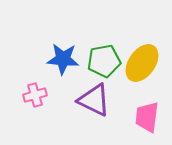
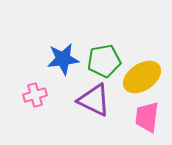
blue star: rotated 12 degrees counterclockwise
yellow ellipse: moved 14 px down; rotated 21 degrees clockwise
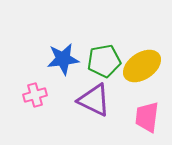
yellow ellipse: moved 11 px up
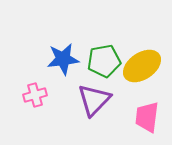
purple triangle: rotated 48 degrees clockwise
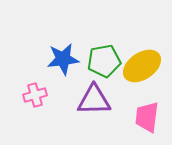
purple triangle: rotated 45 degrees clockwise
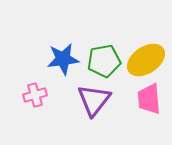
yellow ellipse: moved 4 px right, 6 px up
purple triangle: rotated 51 degrees counterclockwise
pink trapezoid: moved 2 px right, 18 px up; rotated 12 degrees counterclockwise
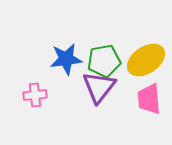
blue star: moved 3 px right
pink cross: rotated 10 degrees clockwise
purple triangle: moved 5 px right, 13 px up
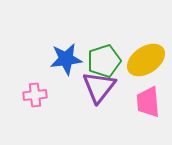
green pentagon: rotated 8 degrees counterclockwise
pink trapezoid: moved 1 px left, 3 px down
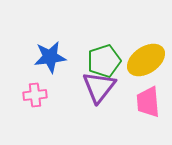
blue star: moved 16 px left, 2 px up
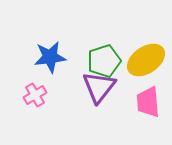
pink cross: rotated 25 degrees counterclockwise
